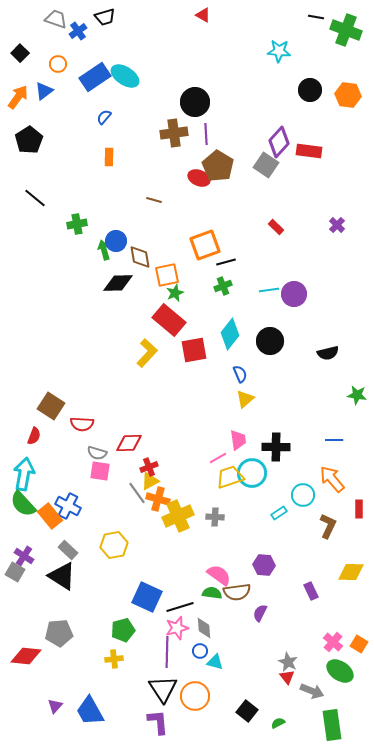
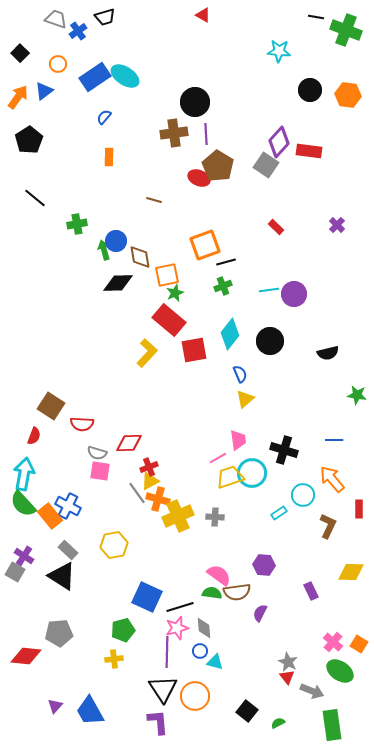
black cross at (276, 447): moved 8 px right, 3 px down; rotated 16 degrees clockwise
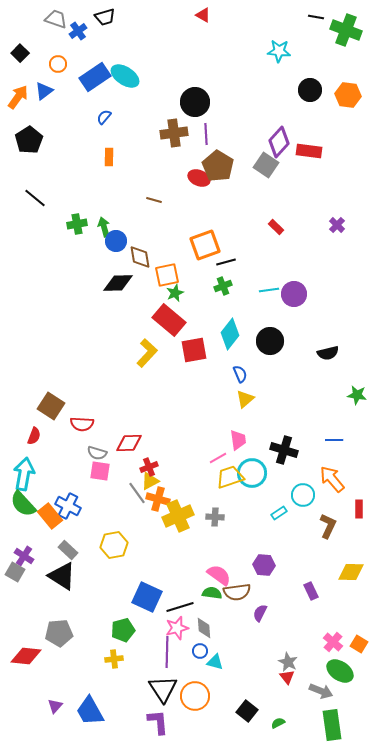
green arrow at (104, 250): moved 23 px up
gray arrow at (312, 691): moved 9 px right
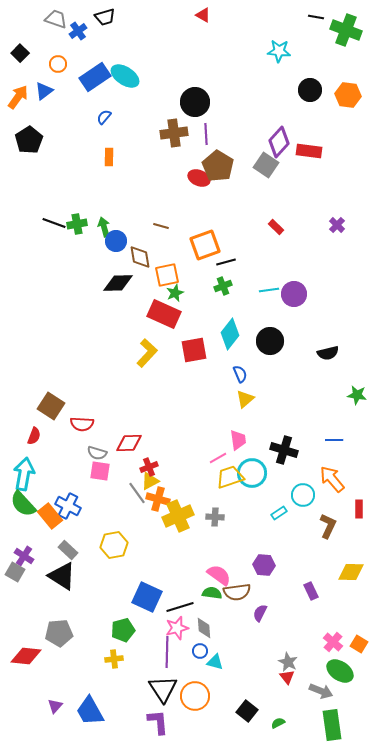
black line at (35, 198): moved 19 px right, 25 px down; rotated 20 degrees counterclockwise
brown line at (154, 200): moved 7 px right, 26 px down
red rectangle at (169, 320): moved 5 px left, 6 px up; rotated 16 degrees counterclockwise
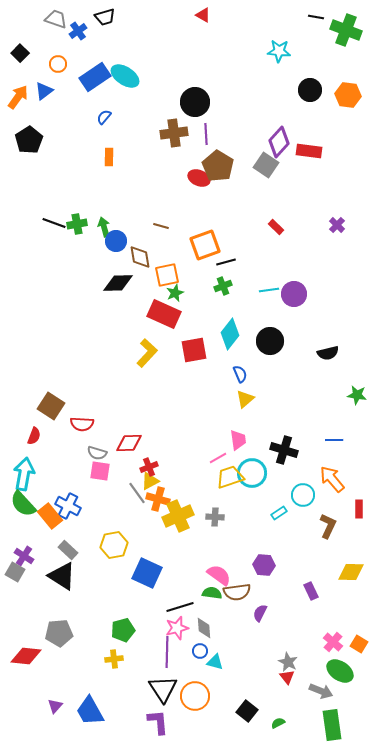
blue square at (147, 597): moved 24 px up
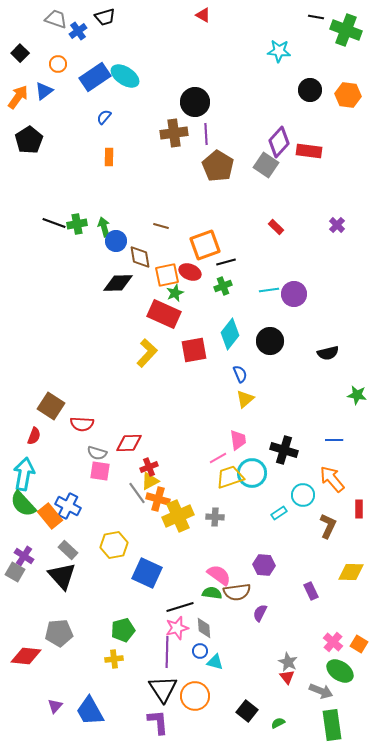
red ellipse at (199, 178): moved 9 px left, 94 px down
black triangle at (62, 576): rotated 16 degrees clockwise
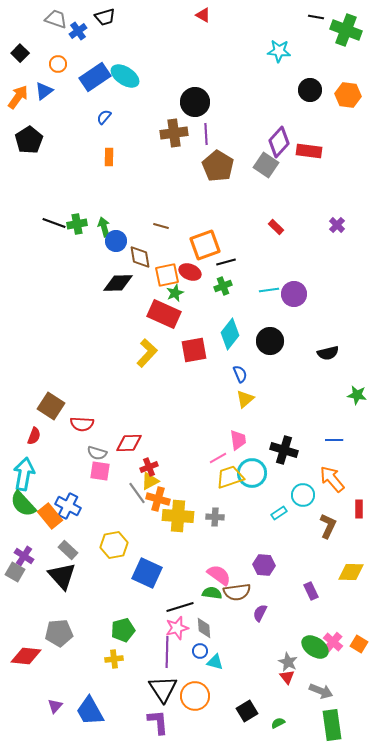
yellow cross at (178, 516): rotated 28 degrees clockwise
green ellipse at (340, 671): moved 25 px left, 24 px up
black square at (247, 711): rotated 20 degrees clockwise
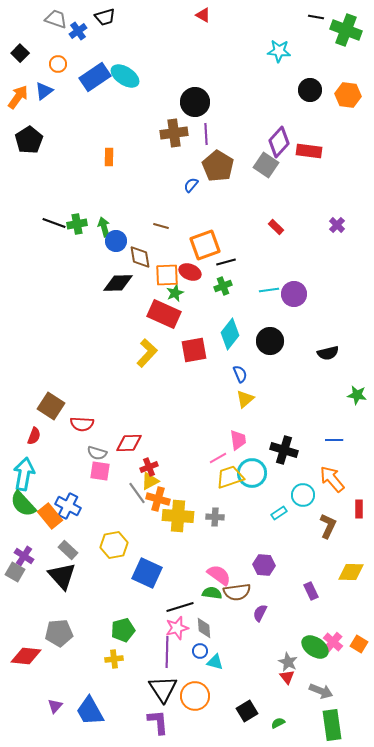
blue semicircle at (104, 117): moved 87 px right, 68 px down
orange square at (167, 275): rotated 10 degrees clockwise
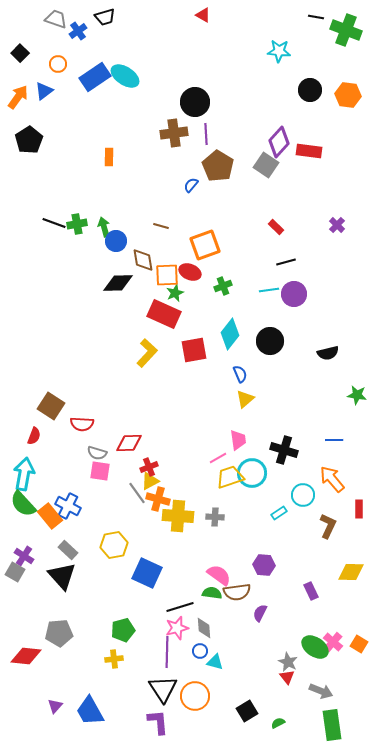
brown diamond at (140, 257): moved 3 px right, 3 px down
black line at (226, 262): moved 60 px right
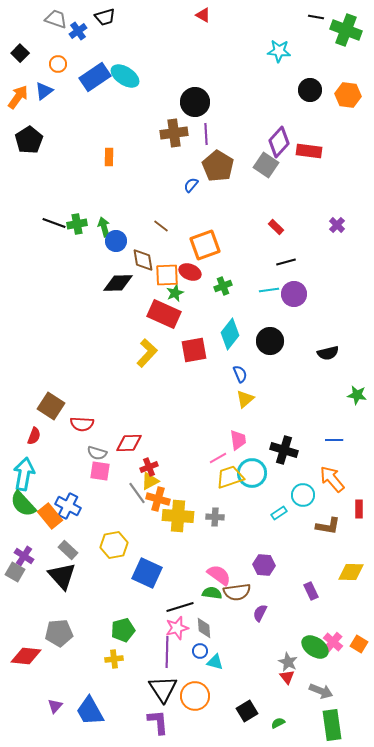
brown line at (161, 226): rotated 21 degrees clockwise
brown L-shape at (328, 526): rotated 75 degrees clockwise
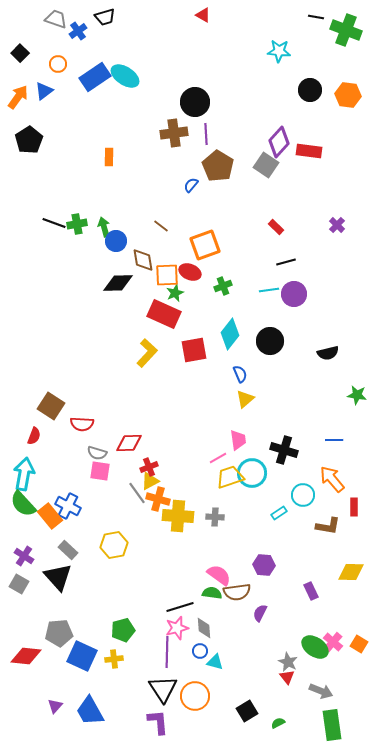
red rectangle at (359, 509): moved 5 px left, 2 px up
gray square at (15, 572): moved 4 px right, 12 px down
blue square at (147, 573): moved 65 px left, 83 px down
black triangle at (62, 576): moved 4 px left, 1 px down
